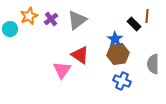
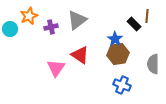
purple cross: moved 8 px down; rotated 24 degrees clockwise
pink triangle: moved 6 px left, 2 px up
blue cross: moved 4 px down
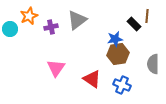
blue star: rotated 28 degrees clockwise
red triangle: moved 12 px right, 24 px down
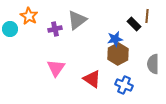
orange star: rotated 18 degrees counterclockwise
purple cross: moved 4 px right, 2 px down
brown hexagon: rotated 20 degrees counterclockwise
blue cross: moved 2 px right
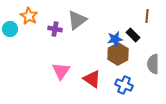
black rectangle: moved 1 px left, 11 px down
purple cross: rotated 24 degrees clockwise
pink triangle: moved 5 px right, 3 px down
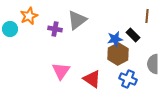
orange star: rotated 18 degrees clockwise
blue cross: moved 4 px right, 6 px up
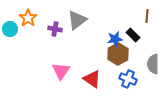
orange star: moved 1 px left, 2 px down; rotated 12 degrees counterclockwise
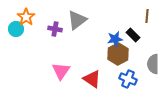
orange star: moved 2 px left, 1 px up
cyan circle: moved 6 px right
